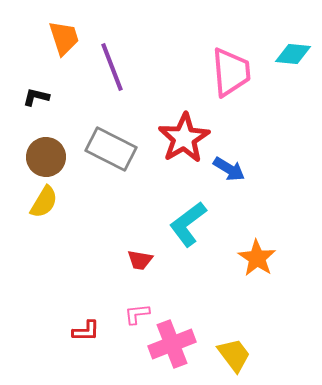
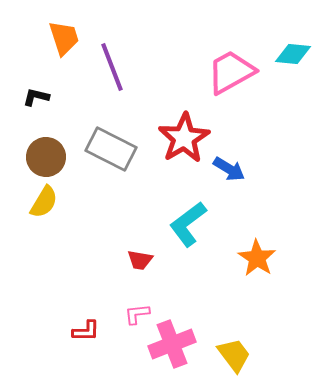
pink trapezoid: rotated 114 degrees counterclockwise
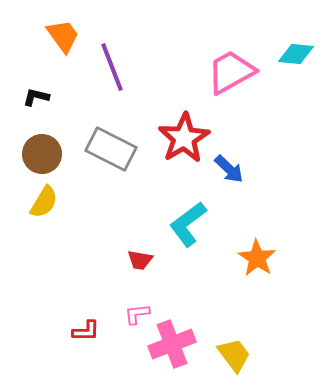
orange trapezoid: moved 1 px left, 2 px up; rotated 18 degrees counterclockwise
cyan diamond: moved 3 px right
brown circle: moved 4 px left, 3 px up
blue arrow: rotated 12 degrees clockwise
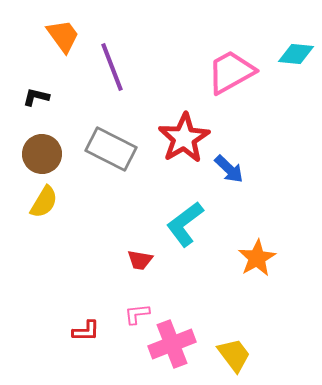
cyan L-shape: moved 3 px left
orange star: rotated 9 degrees clockwise
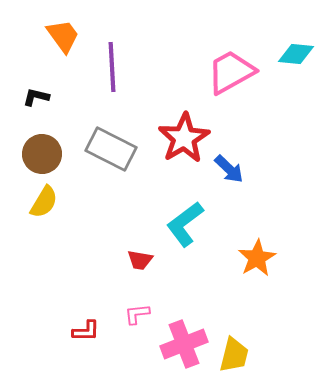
purple line: rotated 18 degrees clockwise
pink cross: moved 12 px right
yellow trapezoid: rotated 51 degrees clockwise
